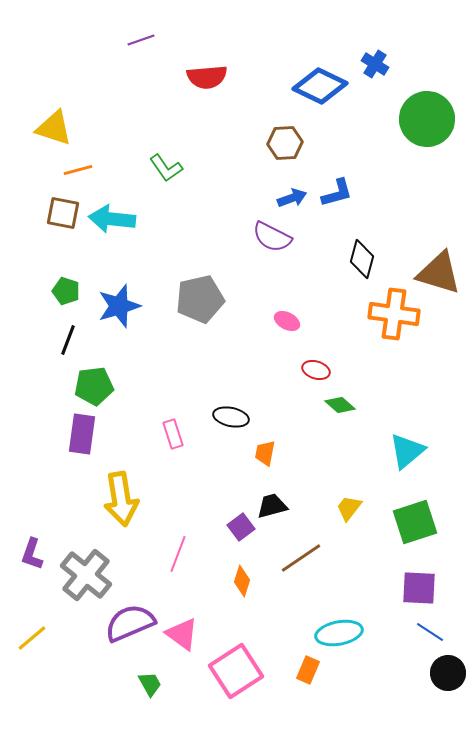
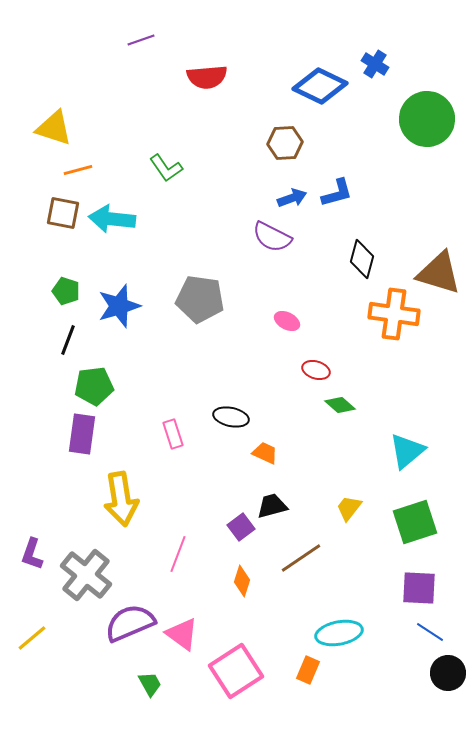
gray pentagon at (200, 299): rotated 21 degrees clockwise
orange trapezoid at (265, 453): rotated 104 degrees clockwise
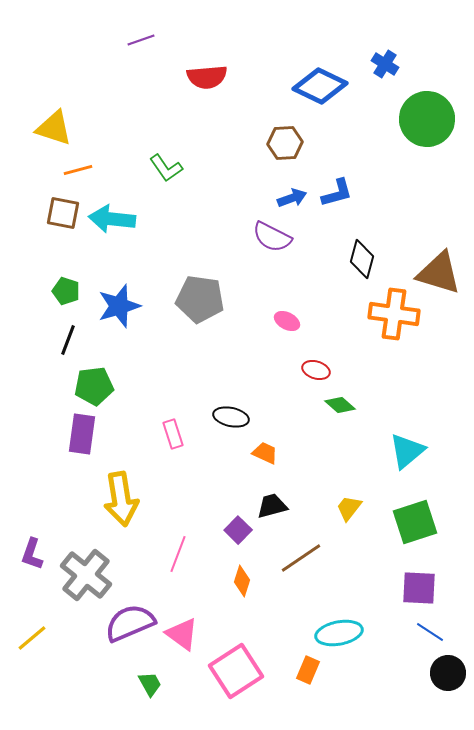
blue cross at (375, 64): moved 10 px right
purple square at (241, 527): moved 3 px left, 3 px down; rotated 8 degrees counterclockwise
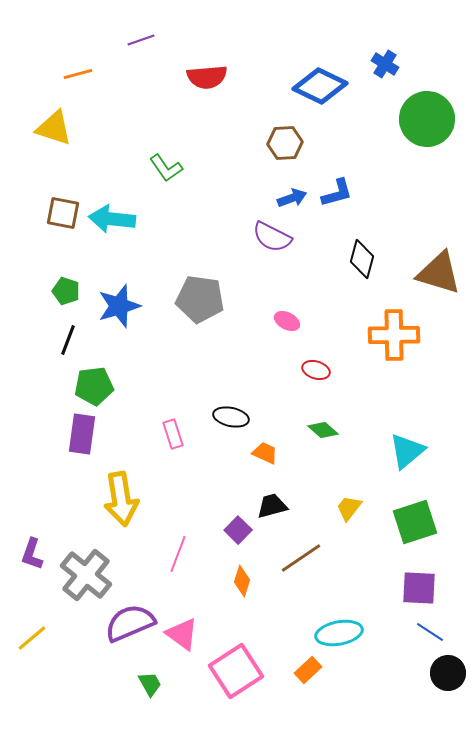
orange line at (78, 170): moved 96 px up
orange cross at (394, 314): moved 21 px down; rotated 9 degrees counterclockwise
green diamond at (340, 405): moved 17 px left, 25 px down
orange rectangle at (308, 670): rotated 24 degrees clockwise
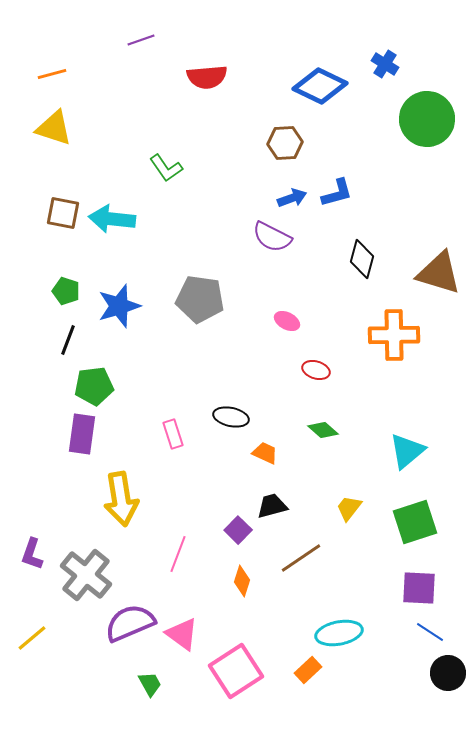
orange line at (78, 74): moved 26 px left
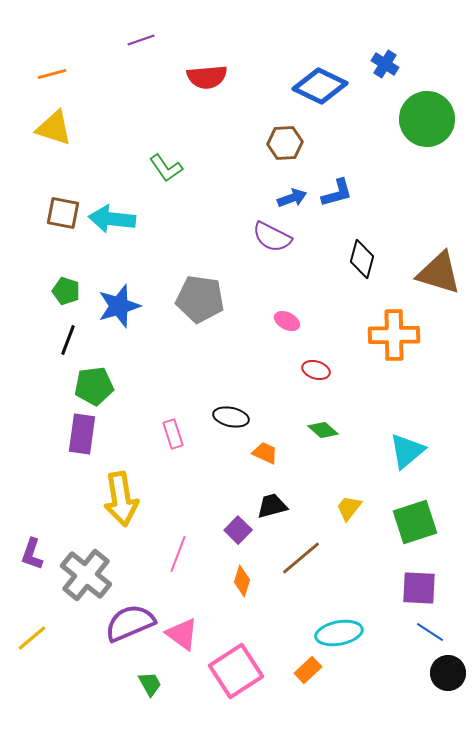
brown line at (301, 558): rotated 6 degrees counterclockwise
